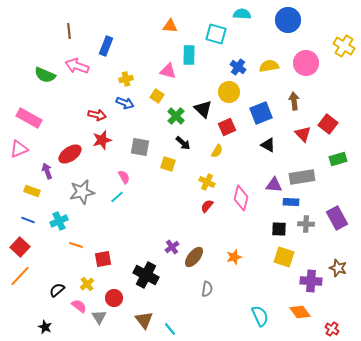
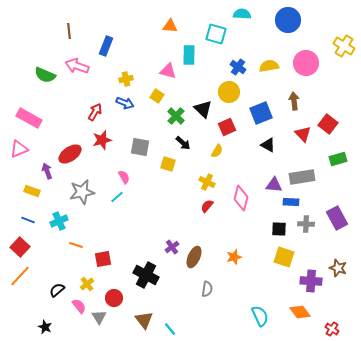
red arrow at (97, 115): moved 2 px left, 3 px up; rotated 72 degrees counterclockwise
brown ellipse at (194, 257): rotated 15 degrees counterclockwise
pink semicircle at (79, 306): rotated 14 degrees clockwise
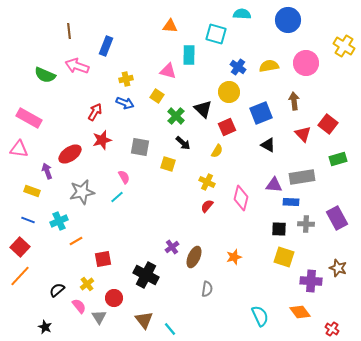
pink triangle at (19, 149): rotated 30 degrees clockwise
orange line at (76, 245): moved 4 px up; rotated 48 degrees counterclockwise
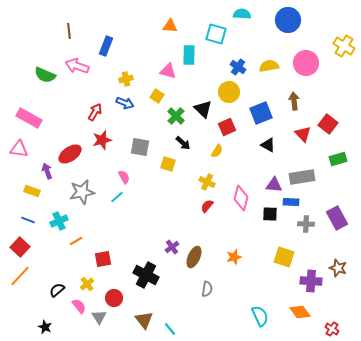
black square at (279, 229): moved 9 px left, 15 px up
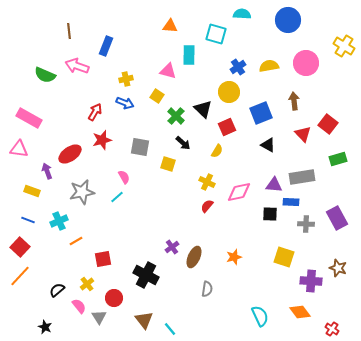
blue cross at (238, 67): rotated 21 degrees clockwise
pink diamond at (241, 198): moved 2 px left, 6 px up; rotated 65 degrees clockwise
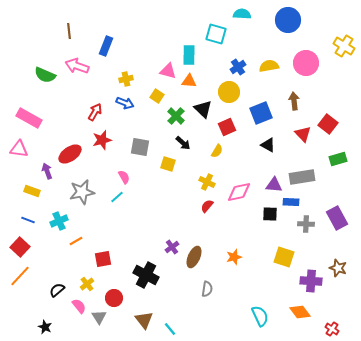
orange triangle at (170, 26): moved 19 px right, 55 px down
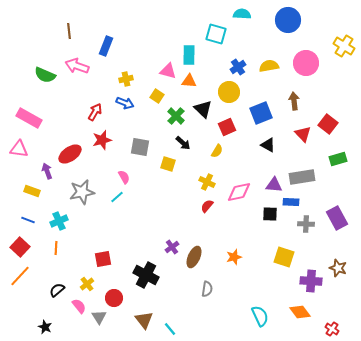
orange line at (76, 241): moved 20 px left, 7 px down; rotated 56 degrees counterclockwise
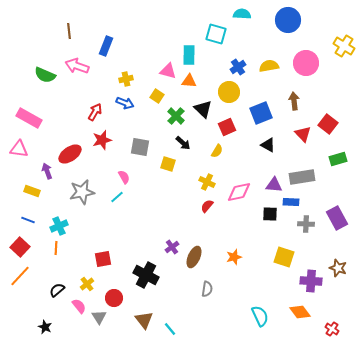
cyan cross at (59, 221): moved 5 px down
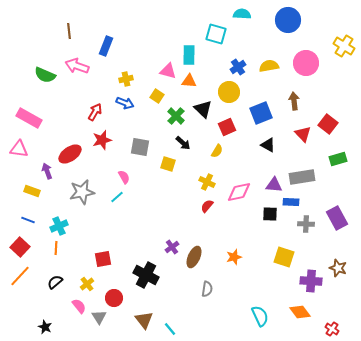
black semicircle at (57, 290): moved 2 px left, 8 px up
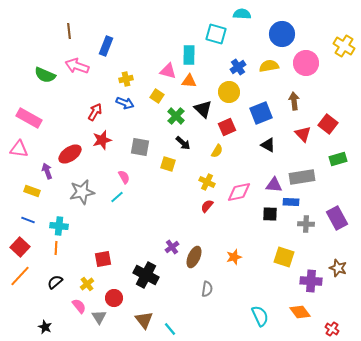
blue circle at (288, 20): moved 6 px left, 14 px down
cyan cross at (59, 226): rotated 30 degrees clockwise
